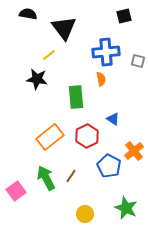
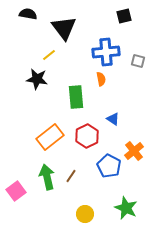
green arrow: moved 1 px right, 1 px up; rotated 15 degrees clockwise
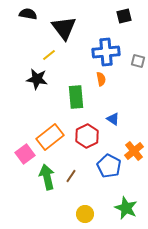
pink square: moved 9 px right, 37 px up
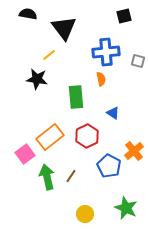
blue triangle: moved 6 px up
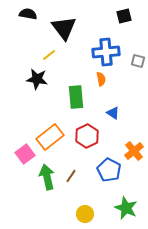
blue pentagon: moved 4 px down
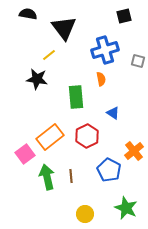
blue cross: moved 1 px left, 2 px up; rotated 12 degrees counterclockwise
brown line: rotated 40 degrees counterclockwise
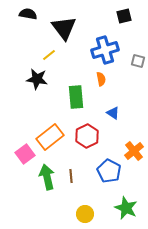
blue pentagon: moved 1 px down
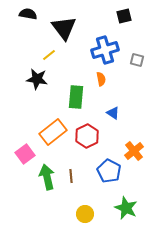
gray square: moved 1 px left, 1 px up
green rectangle: rotated 10 degrees clockwise
orange rectangle: moved 3 px right, 5 px up
